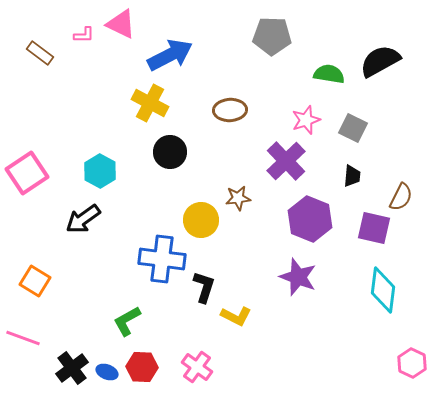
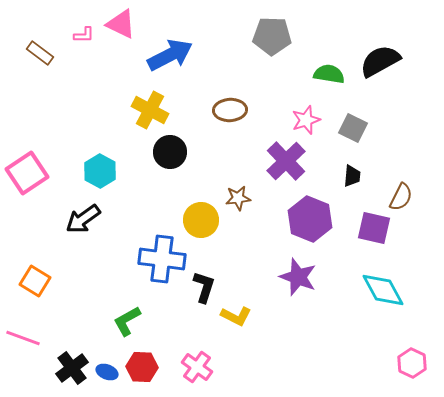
yellow cross: moved 7 px down
cyan diamond: rotated 36 degrees counterclockwise
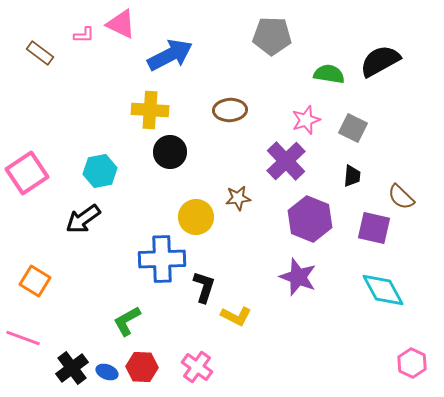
yellow cross: rotated 24 degrees counterclockwise
cyan hexagon: rotated 20 degrees clockwise
brown semicircle: rotated 108 degrees clockwise
yellow circle: moved 5 px left, 3 px up
blue cross: rotated 9 degrees counterclockwise
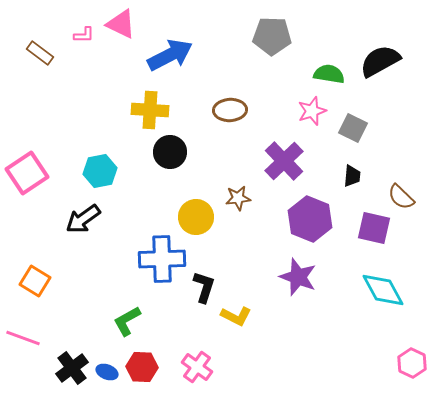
pink star: moved 6 px right, 9 px up
purple cross: moved 2 px left
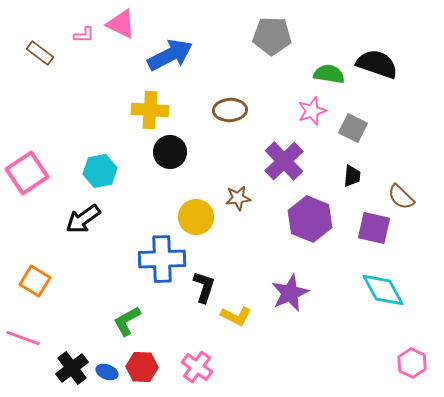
black semicircle: moved 3 px left, 3 px down; rotated 48 degrees clockwise
purple star: moved 8 px left, 16 px down; rotated 27 degrees clockwise
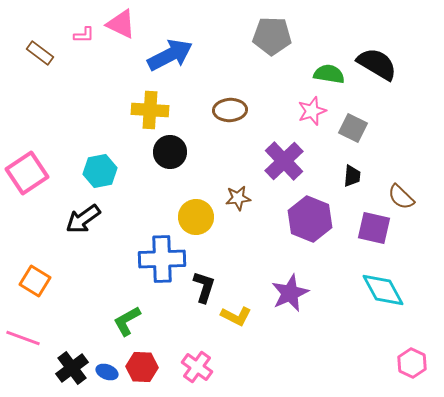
black semicircle: rotated 12 degrees clockwise
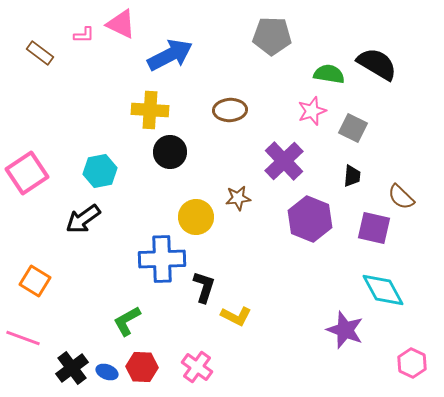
purple star: moved 55 px right, 37 px down; rotated 27 degrees counterclockwise
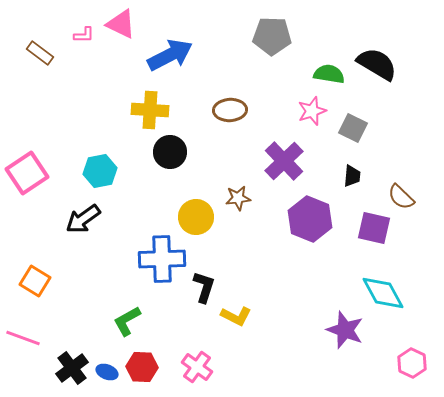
cyan diamond: moved 3 px down
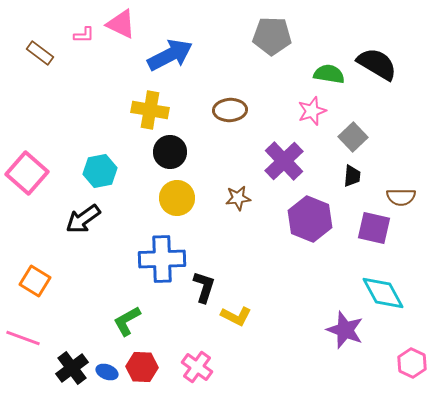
yellow cross: rotated 6 degrees clockwise
gray square: moved 9 px down; rotated 20 degrees clockwise
pink square: rotated 15 degrees counterclockwise
brown semicircle: rotated 44 degrees counterclockwise
yellow circle: moved 19 px left, 19 px up
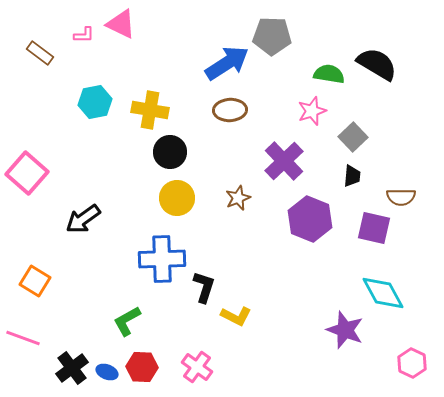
blue arrow: moved 57 px right, 8 px down; rotated 6 degrees counterclockwise
cyan hexagon: moved 5 px left, 69 px up
brown star: rotated 15 degrees counterclockwise
